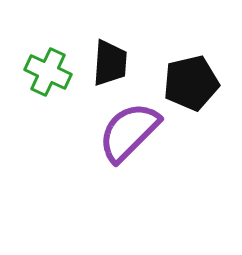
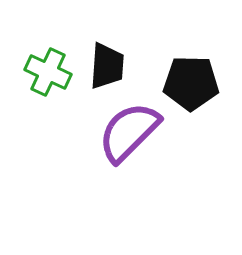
black trapezoid: moved 3 px left, 3 px down
black pentagon: rotated 14 degrees clockwise
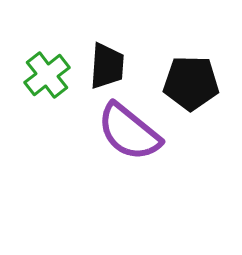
green cross: moved 1 px left, 3 px down; rotated 27 degrees clockwise
purple semicircle: rotated 96 degrees counterclockwise
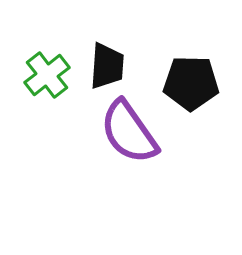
purple semicircle: rotated 16 degrees clockwise
